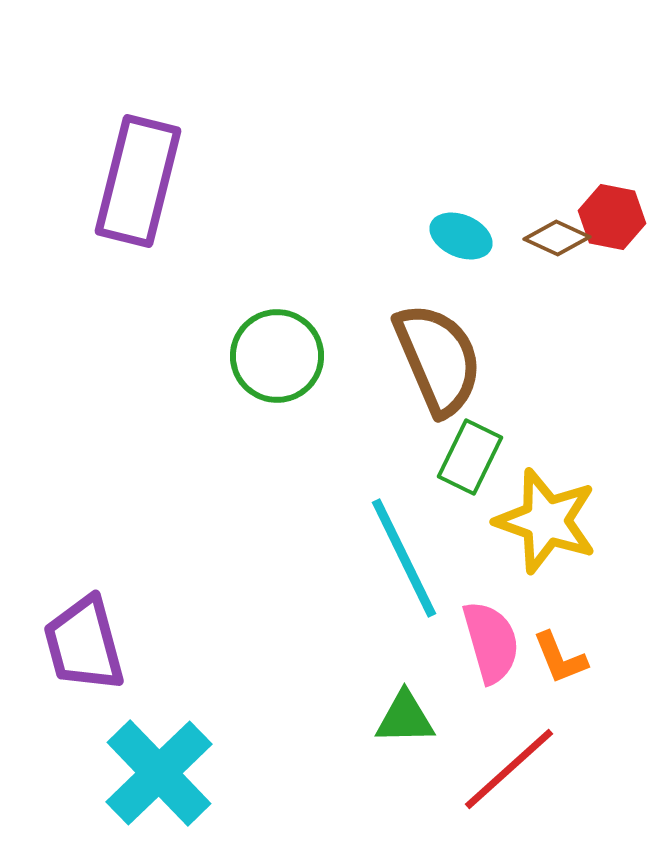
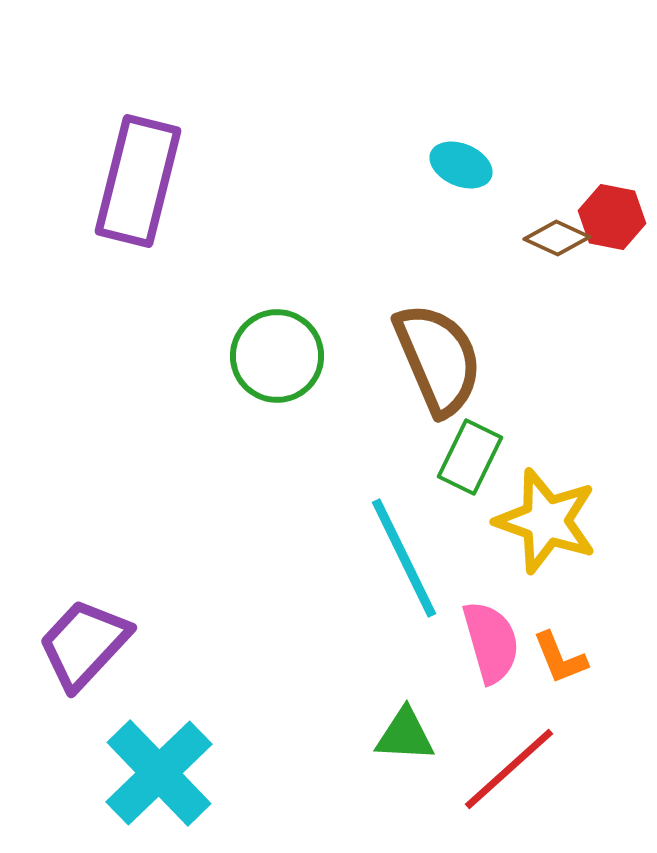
cyan ellipse: moved 71 px up
purple trapezoid: rotated 58 degrees clockwise
green triangle: moved 17 px down; rotated 4 degrees clockwise
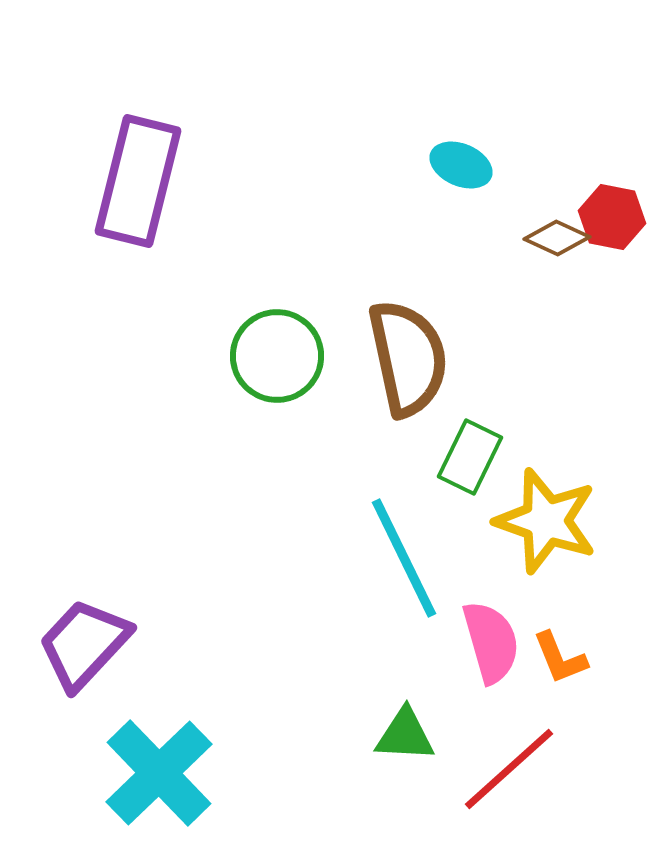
brown semicircle: moved 30 px left, 1 px up; rotated 11 degrees clockwise
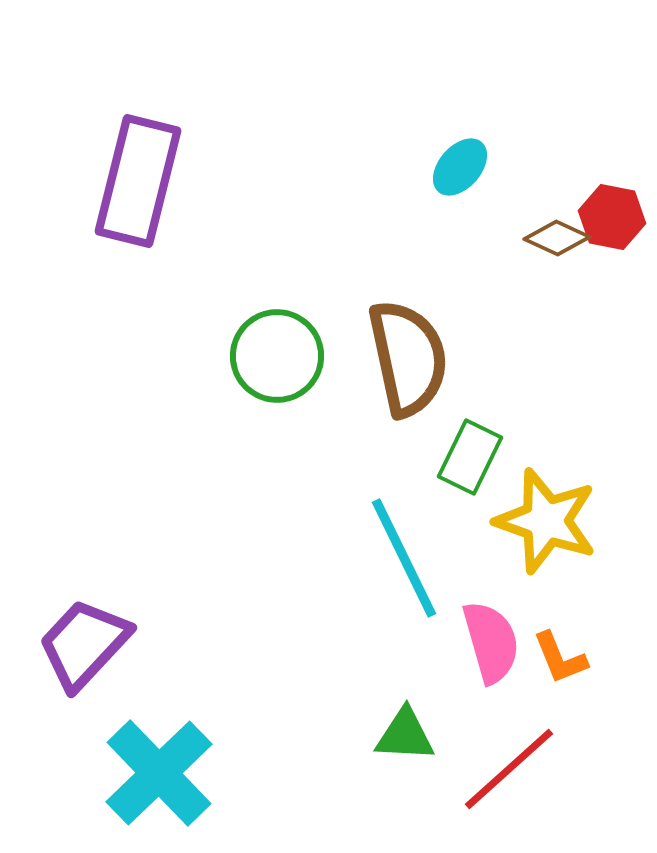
cyan ellipse: moved 1 px left, 2 px down; rotated 72 degrees counterclockwise
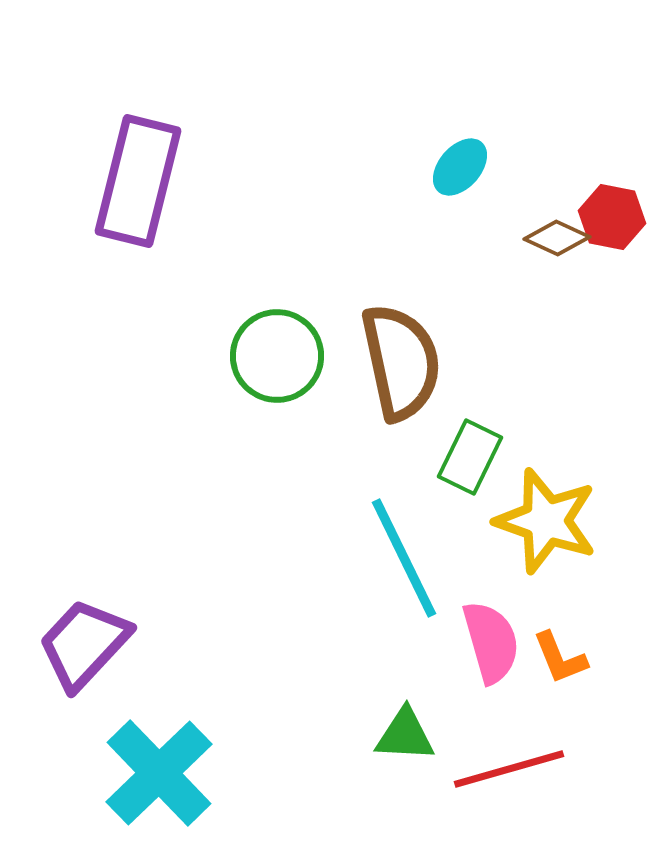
brown semicircle: moved 7 px left, 4 px down
red line: rotated 26 degrees clockwise
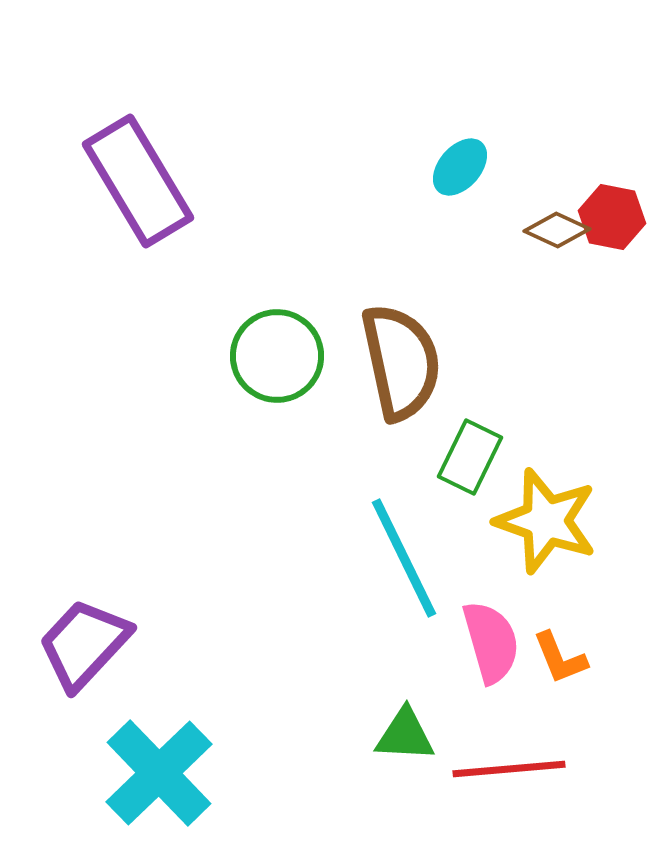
purple rectangle: rotated 45 degrees counterclockwise
brown diamond: moved 8 px up
red line: rotated 11 degrees clockwise
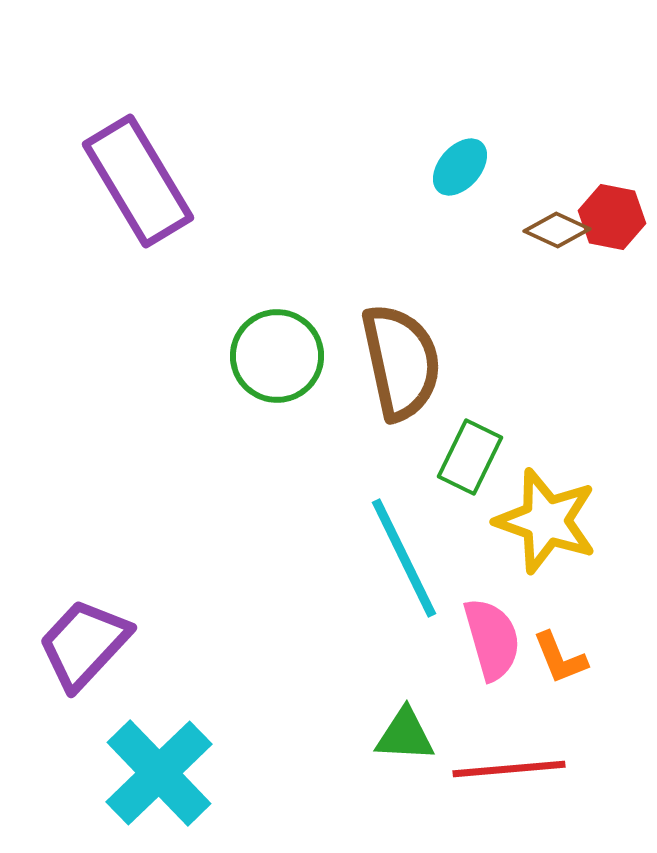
pink semicircle: moved 1 px right, 3 px up
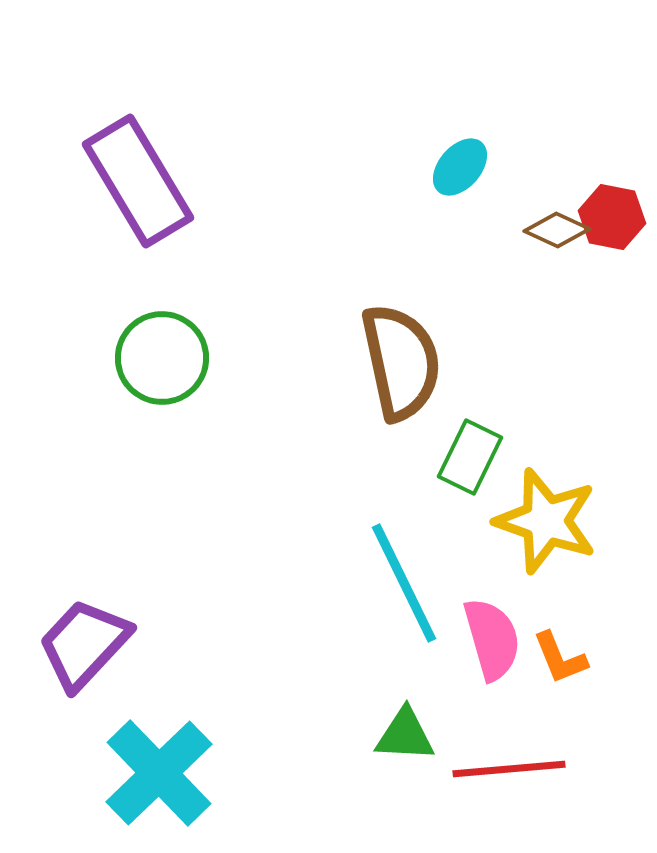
green circle: moved 115 px left, 2 px down
cyan line: moved 25 px down
